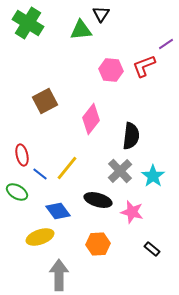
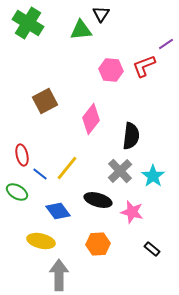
yellow ellipse: moved 1 px right, 4 px down; rotated 32 degrees clockwise
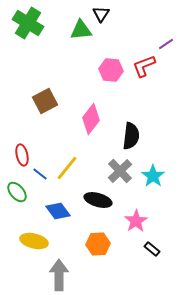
green ellipse: rotated 20 degrees clockwise
pink star: moved 4 px right, 9 px down; rotated 25 degrees clockwise
yellow ellipse: moved 7 px left
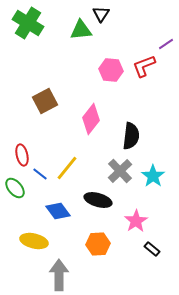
green ellipse: moved 2 px left, 4 px up
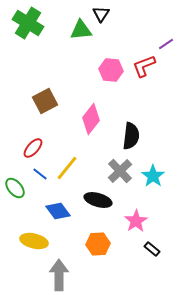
red ellipse: moved 11 px right, 7 px up; rotated 55 degrees clockwise
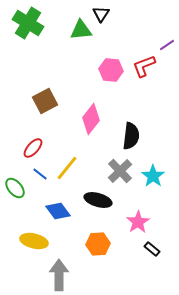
purple line: moved 1 px right, 1 px down
pink star: moved 2 px right, 1 px down
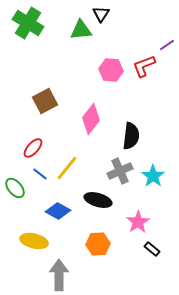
gray cross: rotated 20 degrees clockwise
blue diamond: rotated 25 degrees counterclockwise
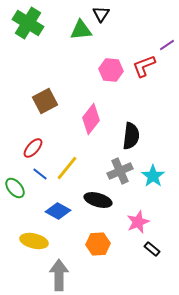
pink star: rotated 10 degrees clockwise
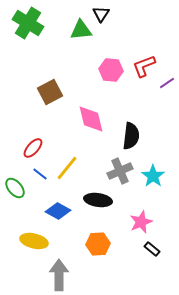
purple line: moved 38 px down
brown square: moved 5 px right, 9 px up
pink diamond: rotated 52 degrees counterclockwise
black ellipse: rotated 8 degrees counterclockwise
pink star: moved 3 px right
